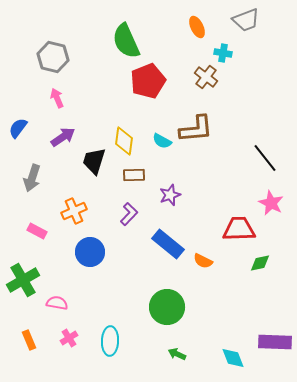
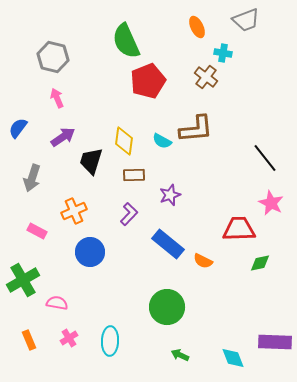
black trapezoid: moved 3 px left
green arrow: moved 3 px right, 1 px down
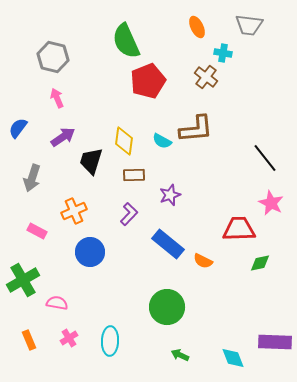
gray trapezoid: moved 3 px right, 5 px down; rotated 28 degrees clockwise
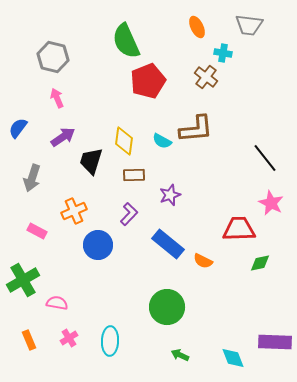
blue circle: moved 8 px right, 7 px up
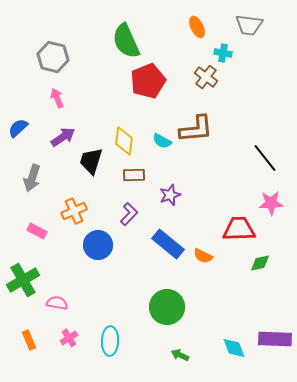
blue semicircle: rotated 10 degrees clockwise
pink star: rotated 30 degrees counterclockwise
orange semicircle: moved 5 px up
purple rectangle: moved 3 px up
cyan diamond: moved 1 px right, 10 px up
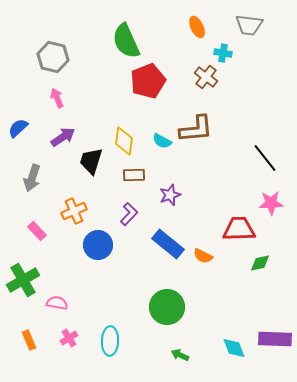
pink rectangle: rotated 18 degrees clockwise
